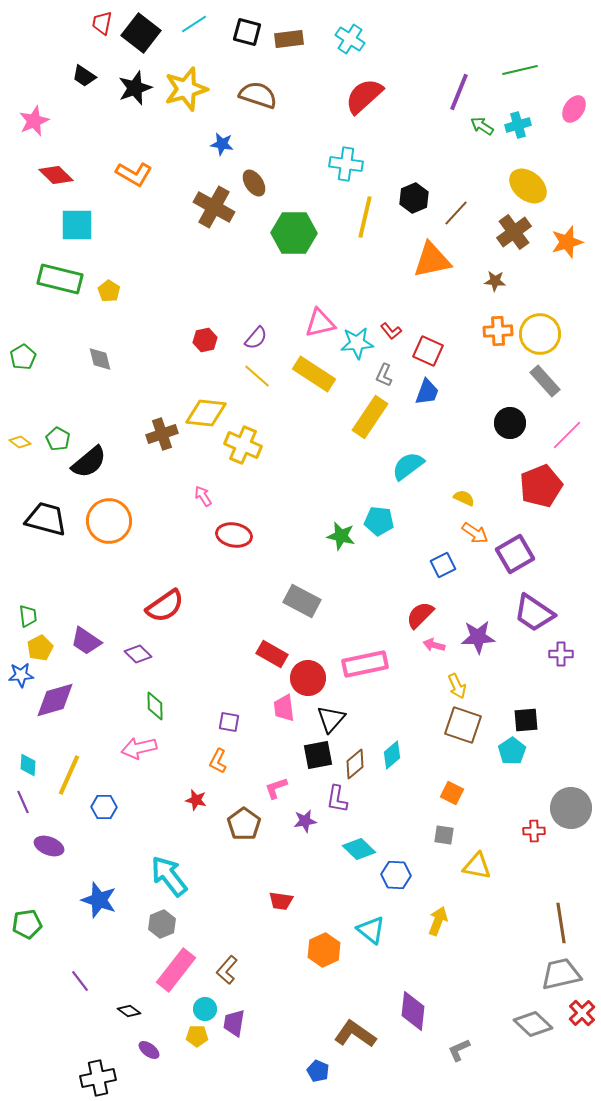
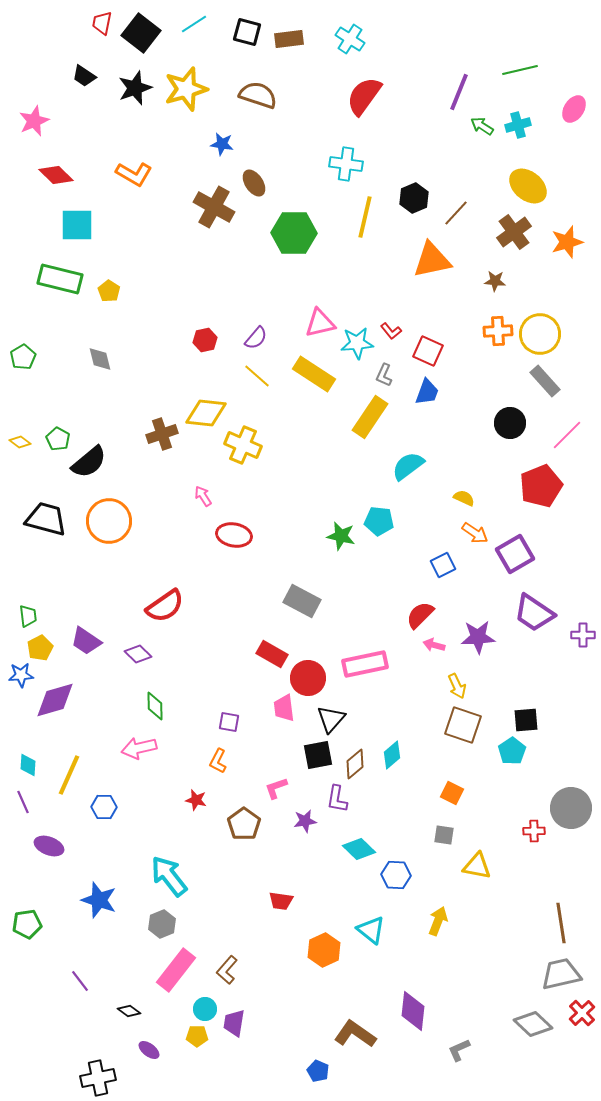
red semicircle at (364, 96): rotated 12 degrees counterclockwise
purple cross at (561, 654): moved 22 px right, 19 px up
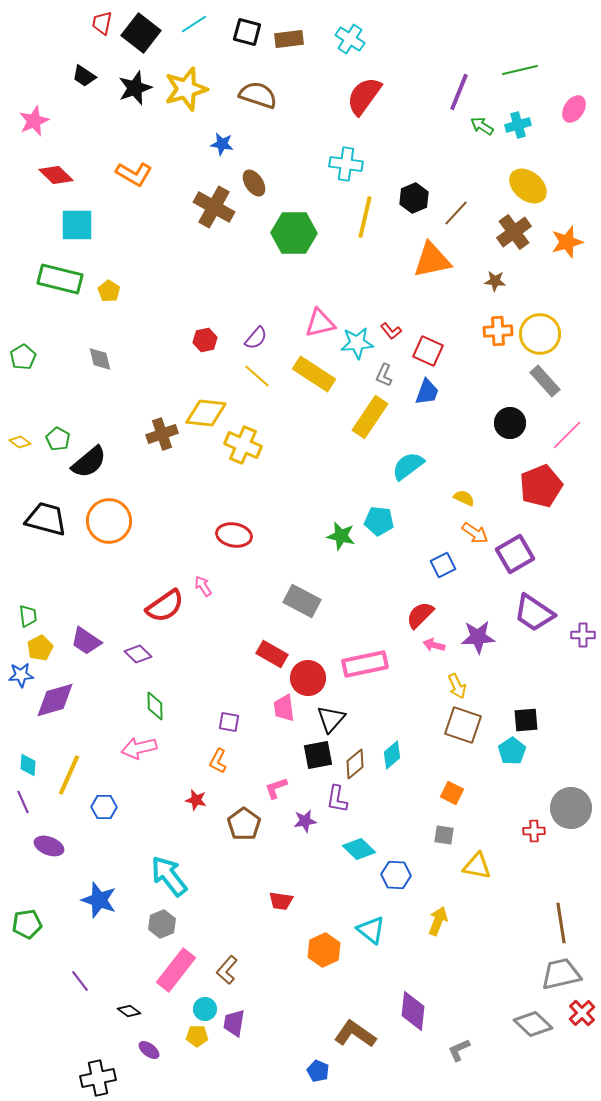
pink arrow at (203, 496): moved 90 px down
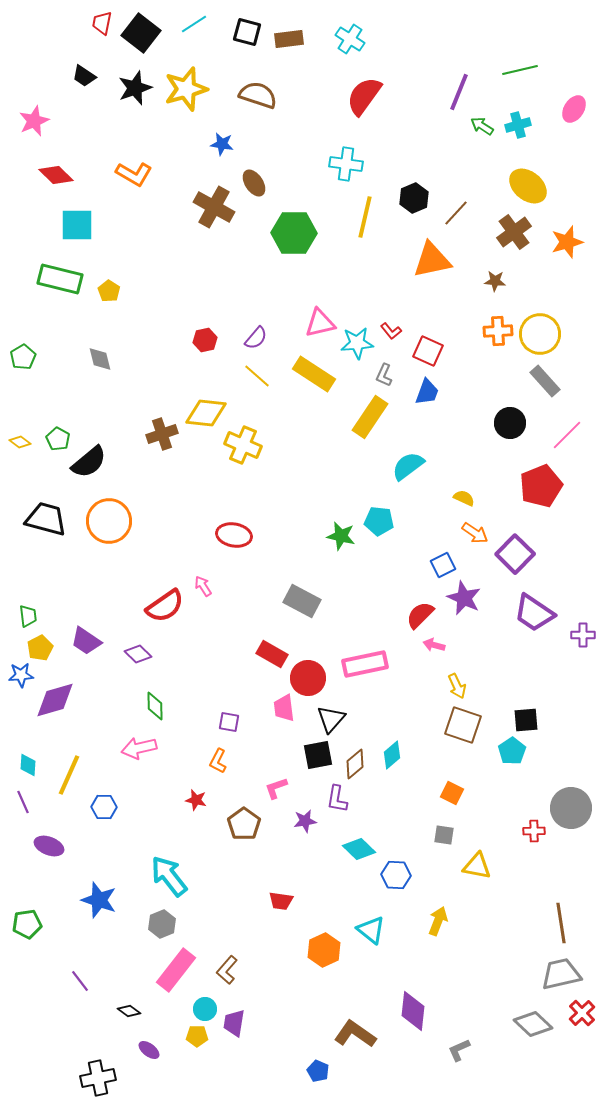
purple square at (515, 554): rotated 15 degrees counterclockwise
purple star at (478, 637): moved 14 px left, 39 px up; rotated 28 degrees clockwise
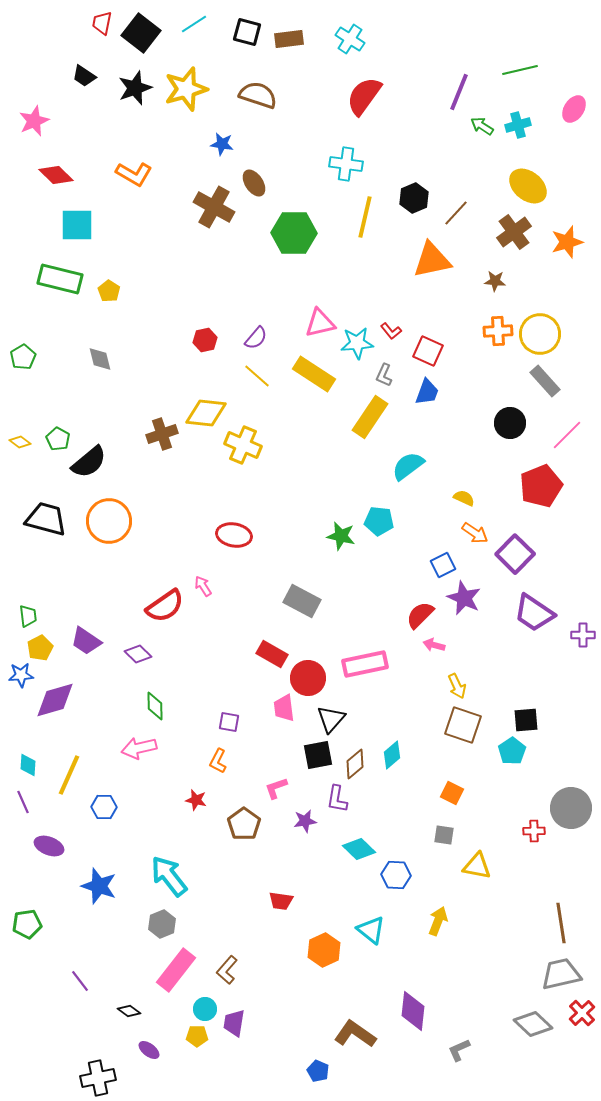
blue star at (99, 900): moved 14 px up
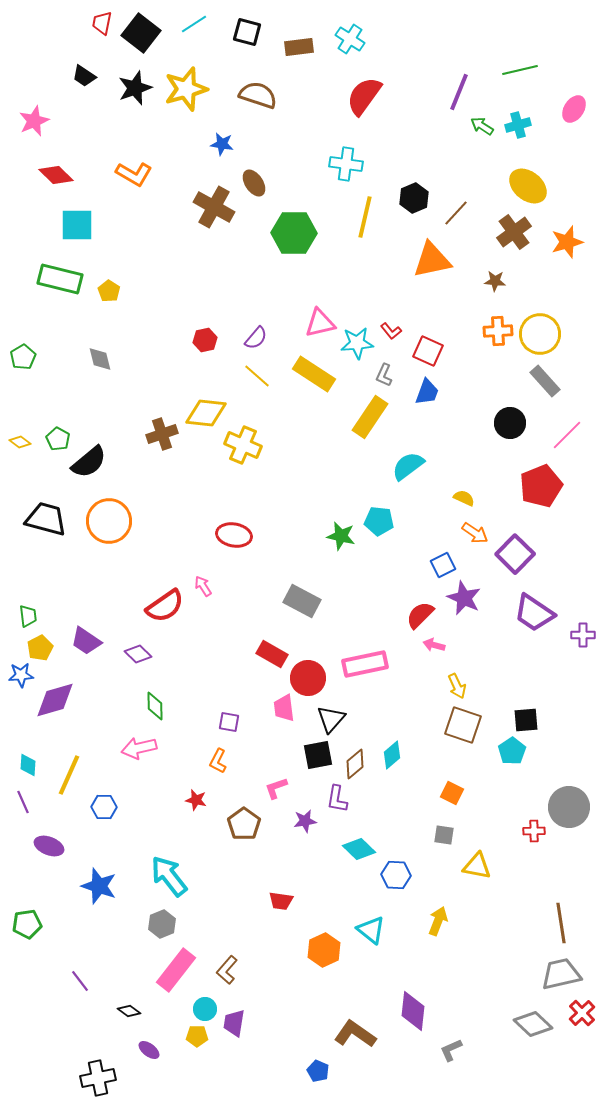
brown rectangle at (289, 39): moved 10 px right, 8 px down
gray circle at (571, 808): moved 2 px left, 1 px up
gray L-shape at (459, 1050): moved 8 px left
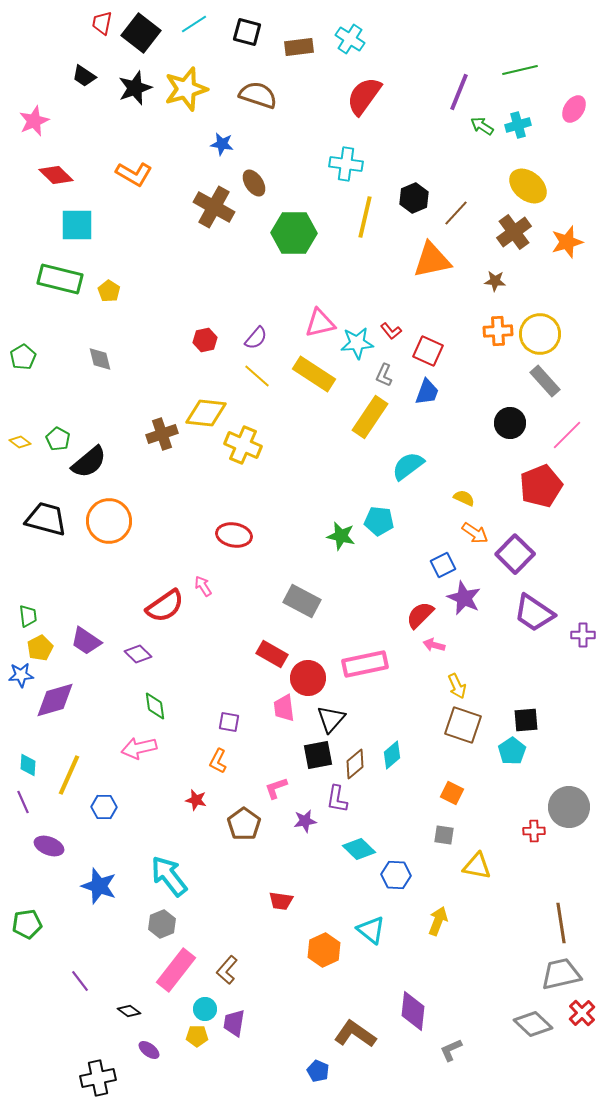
green diamond at (155, 706): rotated 8 degrees counterclockwise
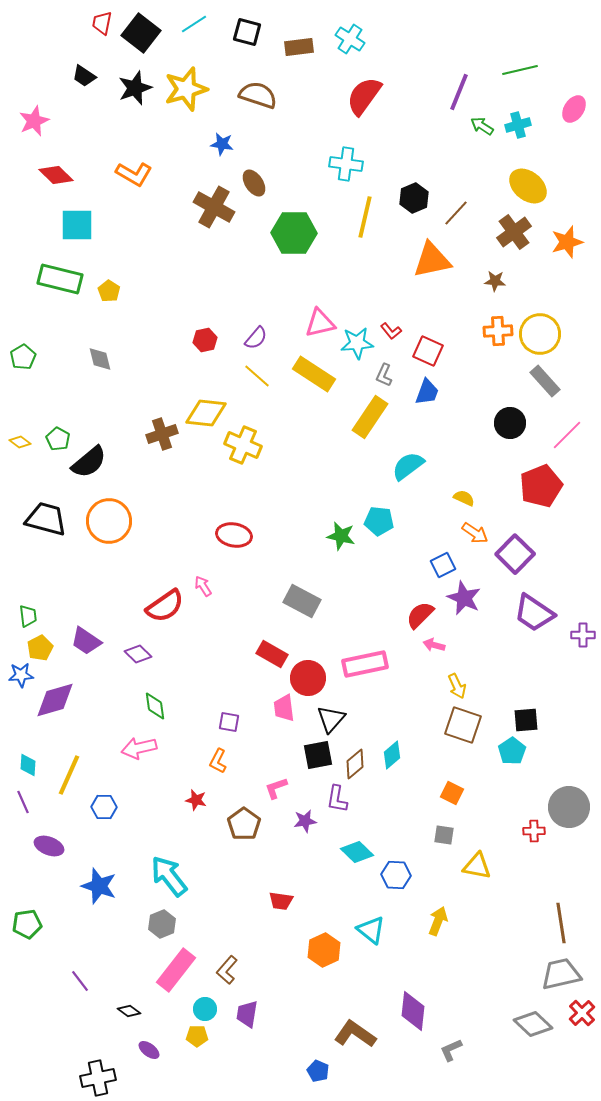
cyan diamond at (359, 849): moved 2 px left, 3 px down
purple trapezoid at (234, 1023): moved 13 px right, 9 px up
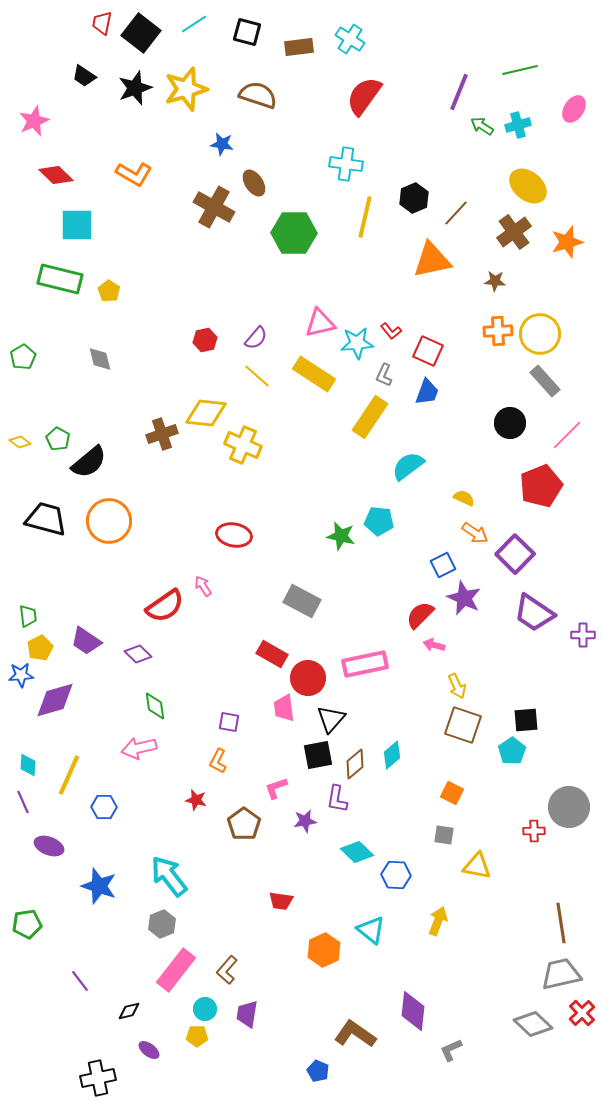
black diamond at (129, 1011): rotated 50 degrees counterclockwise
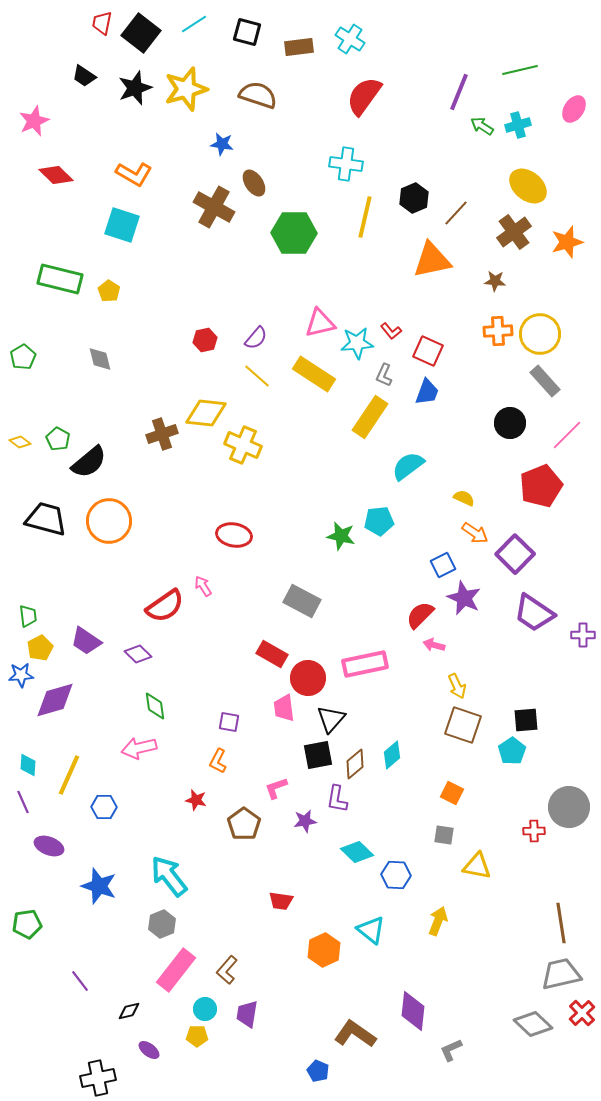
cyan square at (77, 225): moved 45 px right; rotated 18 degrees clockwise
cyan pentagon at (379, 521): rotated 12 degrees counterclockwise
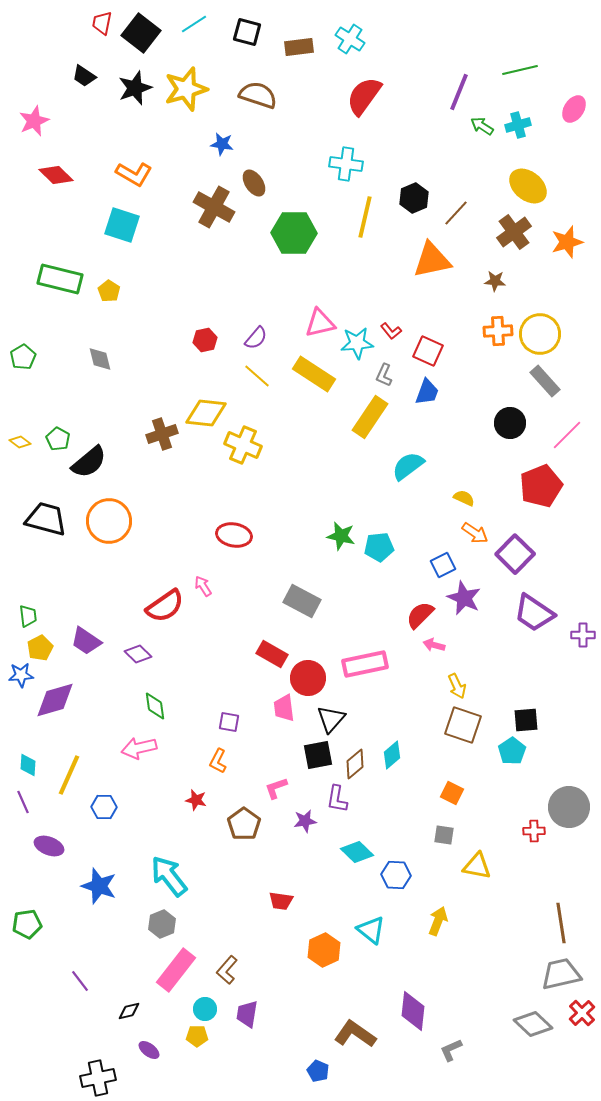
cyan pentagon at (379, 521): moved 26 px down
